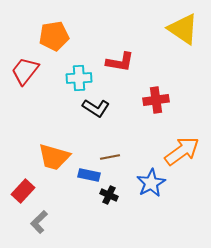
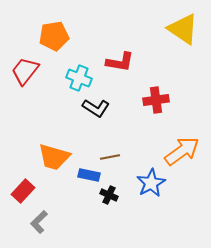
cyan cross: rotated 25 degrees clockwise
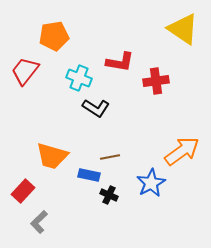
red cross: moved 19 px up
orange trapezoid: moved 2 px left, 1 px up
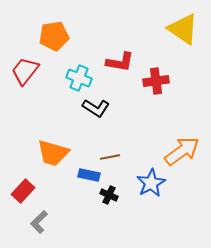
orange trapezoid: moved 1 px right, 3 px up
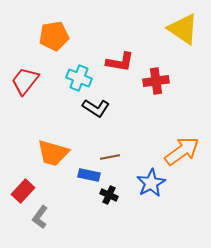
red trapezoid: moved 10 px down
gray L-shape: moved 1 px right, 5 px up; rotated 10 degrees counterclockwise
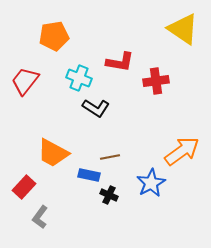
orange trapezoid: rotated 12 degrees clockwise
red rectangle: moved 1 px right, 4 px up
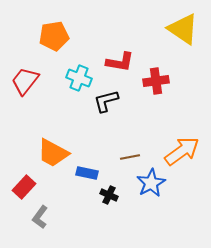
black L-shape: moved 10 px right, 7 px up; rotated 132 degrees clockwise
brown line: moved 20 px right
blue rectangle: moved 2 px left, 2 px up
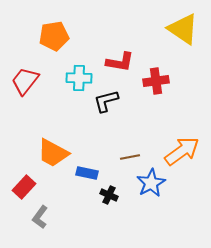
cyan cross: rotated 20 degrees counterclockwise
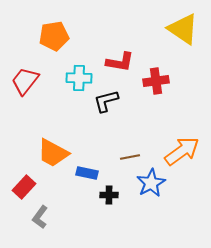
black cross: rotated 24 degrees counterclockwise
